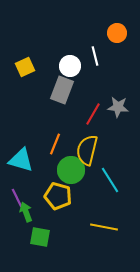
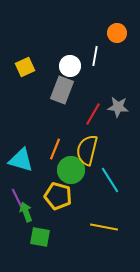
white line: rotated 24 degrees clockwise
orange line: moved 5 px down
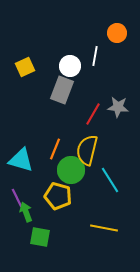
yellow line: moved 1 px down
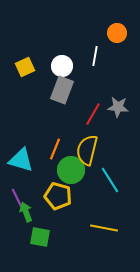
white circle: moved 8 px left
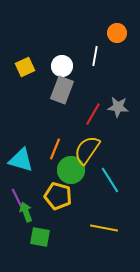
yellow semicircle: rotated 20 degrees clockwise
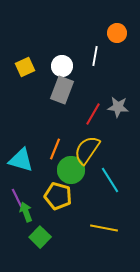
green square: rotated 35 degrees clockwise
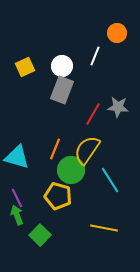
white line: rotated 12 degrees clockwise
cyan triangle: moved 4 px left, 3 px up
green arrow: moved 9 px left, 3 px down
green square: moved 2 px up
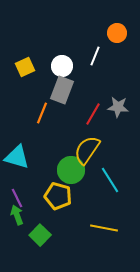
orange line: moved 13 px left, 36 px up
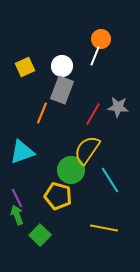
orange circle: moved 16 px left, 6 px down
cyan triangle: moved 5 px right, 5 px up; rotated 36 degrees counterclockwise
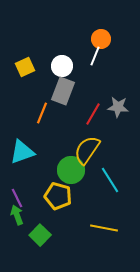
gray rectangle: moved 1 px right, 1 px down
